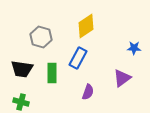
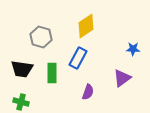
blue star: moved 1 px left, 1 px down
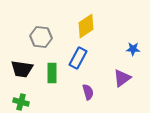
gray hexagon: rotated 10 degrees counterclockwise
purple semicircle: rotated 35 degrees counterclockwise
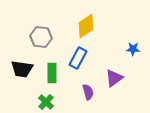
purple triangle: moved 8 px left
green cross: moved 25 px right; rotated 28 degrees clockwise
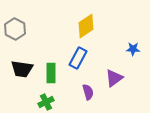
gray hexagon: moved 26 px left, 8 px up; rotated 20 degrees clockwise
green rectangle: moved 1 px left
green cross: rotated 21 degrees clockwise
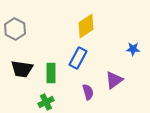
purple triangle: moved 2 px down
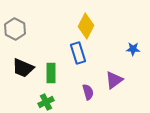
yellow diamond: rotated 30 degrees counterclockwise
blue rectangle: moved 5 px up; rotated 45 degrees counterclockwise
black trapezoid: moved 1 px right, 1 px up; rotated 15 degrees clockwise
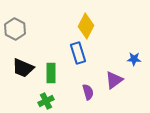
blue star: moved 1 px right, 10 px down
green cross: moved 1 px up
